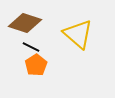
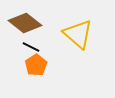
brown diamond: rotated 20 degrees clockwise
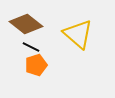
brown diamond: moved 1 px right, 1 px down
orange pentagon: rotated 15 degrees clockwise
